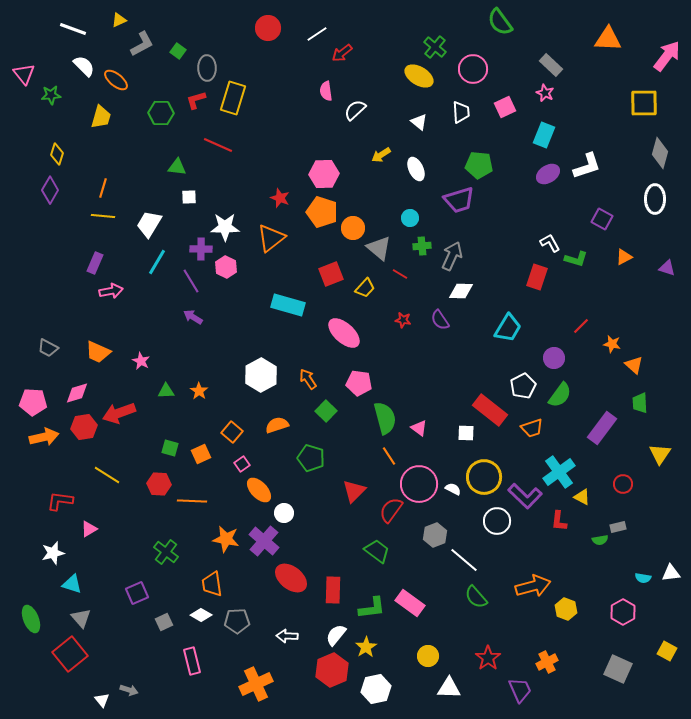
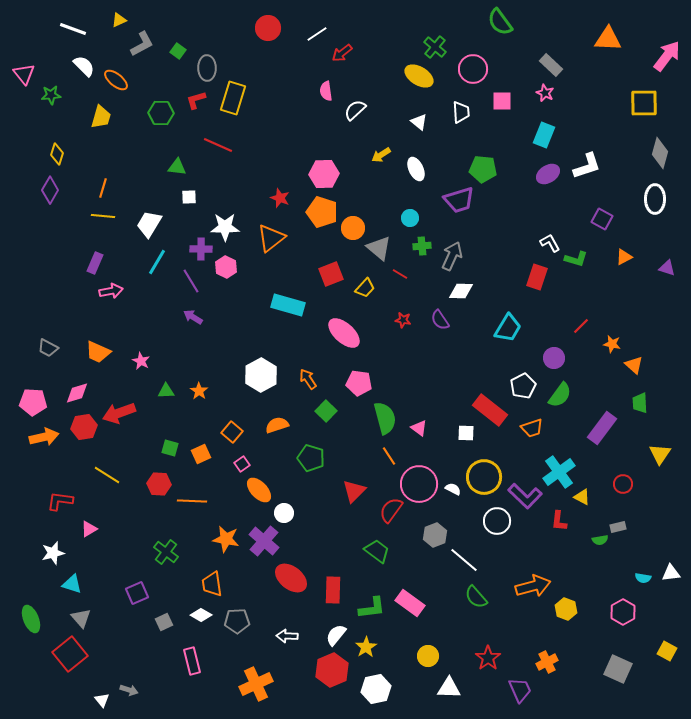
pink square at (505, 107): moved 3 px left, 6 px up; rotated 25 degrees clockwise
green pentagon at (479, 165): moved 4 px right, 4 px down
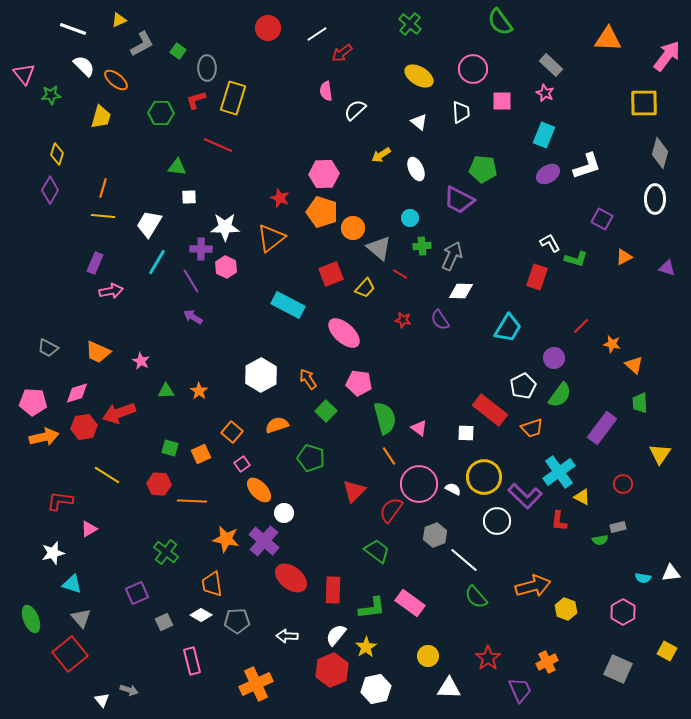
green cross at (435, 47): moved 25 px left, 23 px up
purple trapezoid at (459, 200): rotated 44 degrees clockwise
cyan rectangle at (288, 305): rotated 12 degrees clockwise
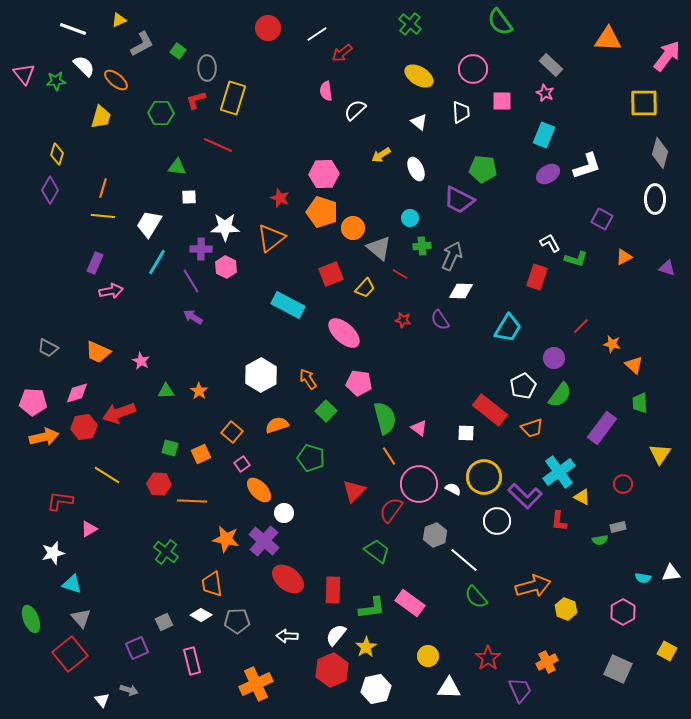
green star at (51, 95): moved 5 px right, 14 px up
red ellipse at (291, 578): moved 3 px left, 1 px down
purple square at (137, 593): moved 55 px down
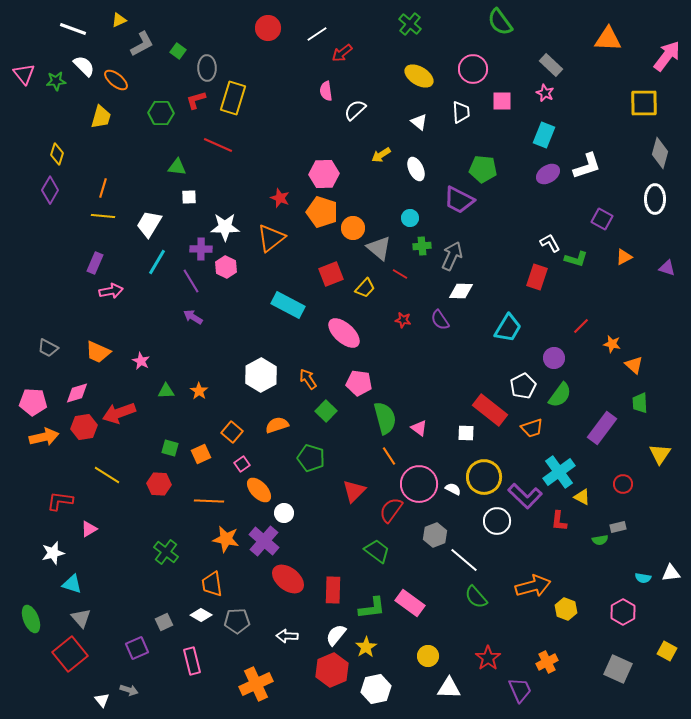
orange line at (192, 501): moved 17 px right
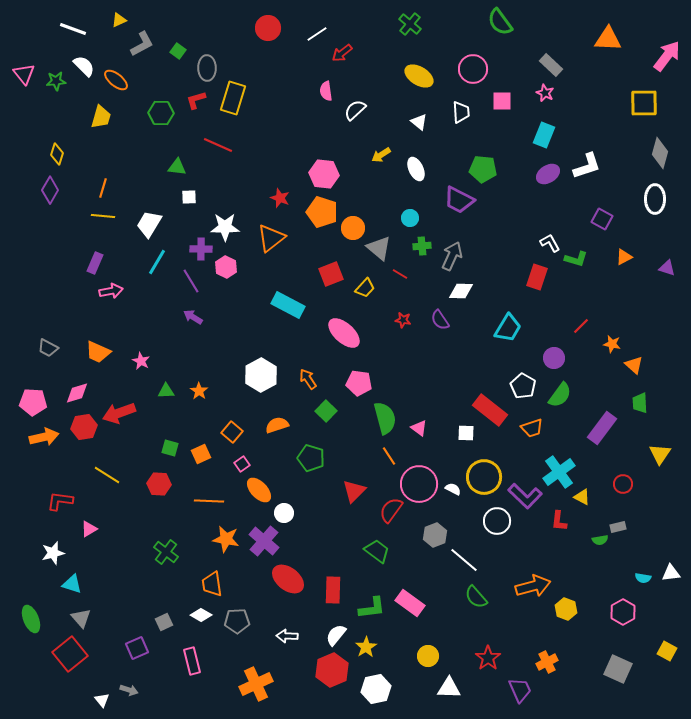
pink hexagon at (324, 174): rotated 8 degrees clockwise
white pentagon at (523, 386): rotated 15 degrees counterclockwise
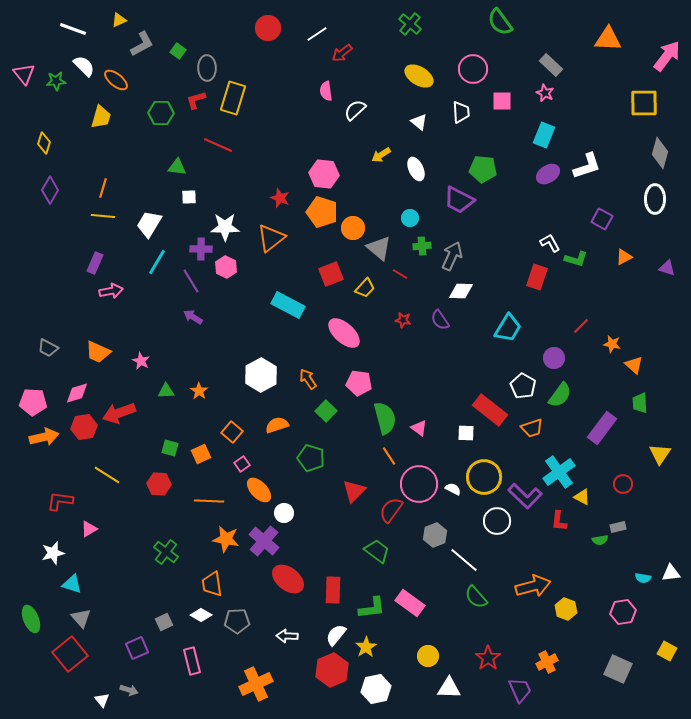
yellow diamond at (57, 154): moved 13 px left, 11 px up
pink hexagon at (623, 612): rotated 20 degrees clockwise
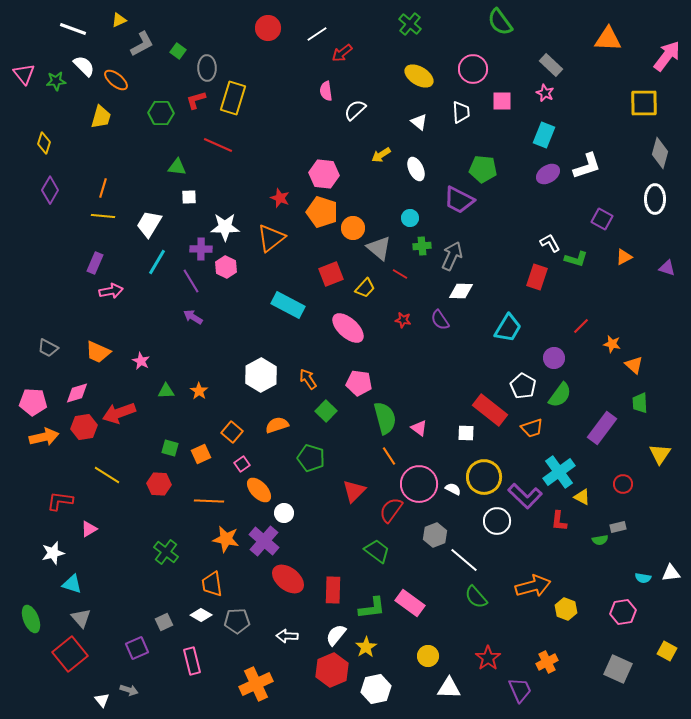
pink ellipse at (344, 333): moved 4 px right, 5 px up
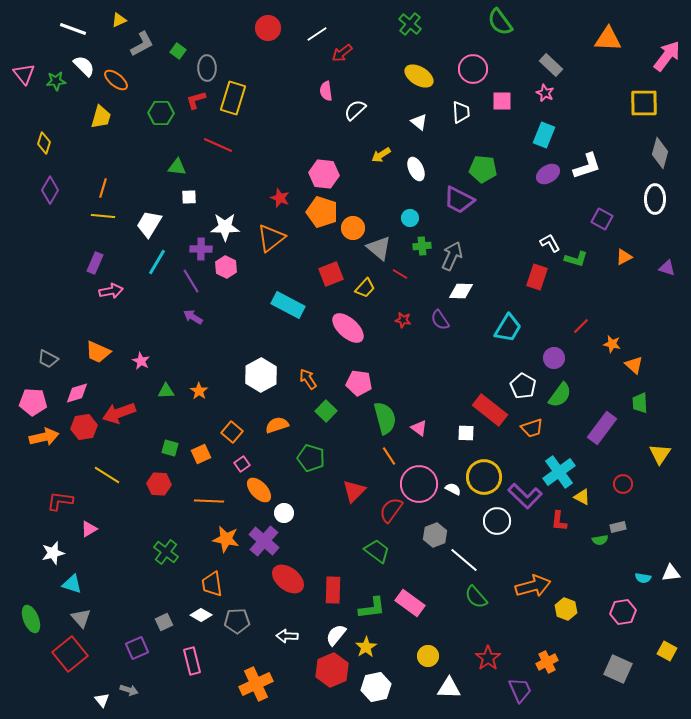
gray trapezoid at (48, 348): moved 11 px down
white hexagon at (376, 689): moved 2 px up
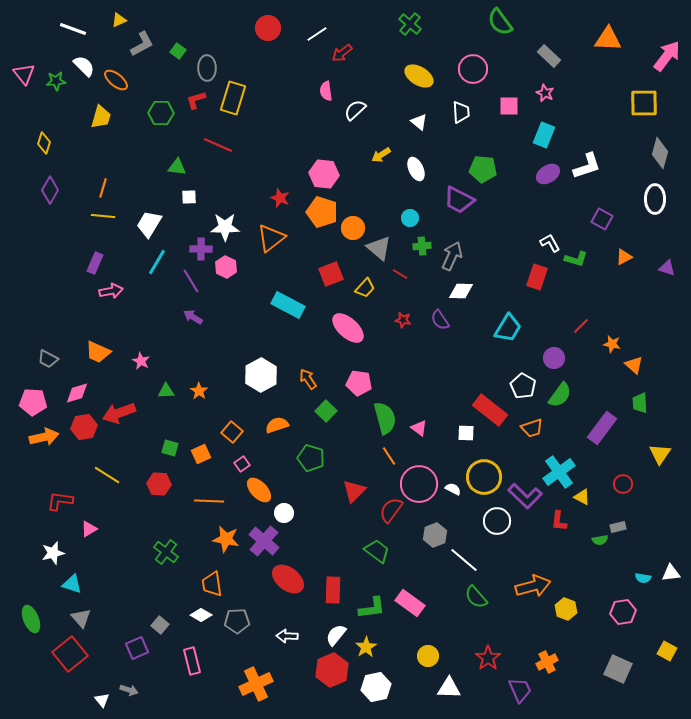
gray rectangle at (551, 65): moved 2 px left, 9 px up
pink square at (502, 101): moved 7 px right, 5 px down
gray square at (164, 622): moved 4 px left, 3 px down; rotated 24 degrees counterclockwise
